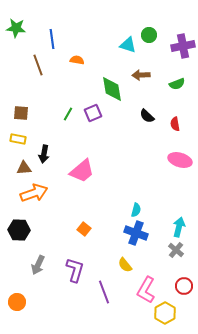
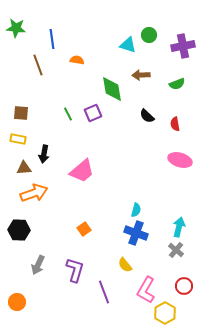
green line: rotated 56 degrees counterclockwise
orange square: rotated 16 degrees clockwise
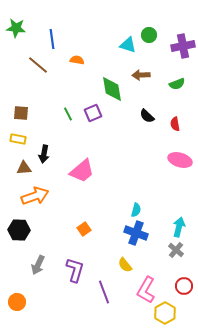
brown line: rotated 30 degrees counterclockwise
orange arrow: moved 1 px right, 3 px down
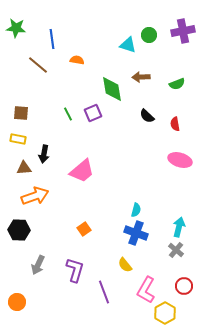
purple cross: moved 15 px up
brown arrow: moved 2 px down
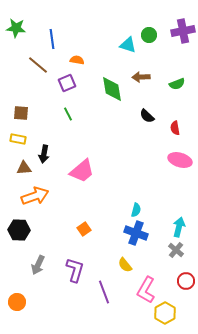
purple square: moved 26 px left, 30 px up
red semicircle: moved 4 px down
red circle: moved 2 px right, 5 px up
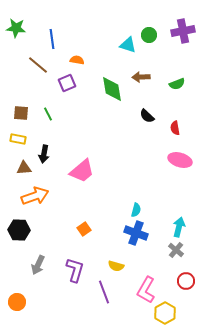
green line: moved 20 px left
yellow semicircle: moved 9 px left, 1 px down; rotated 35 degrees counterclockwise
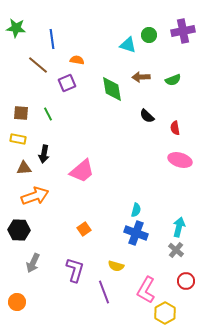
green semicircle: moved 4 px left, 4 px up
gray arrow: moved 5 px left, 2 px up
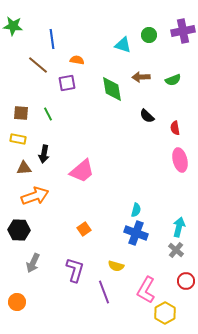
green star: moved 3 px left, 2 px up
cyan triangle: moved 5 px left
purple square: rotated 12 degrees clockwise
pink ellipse: rotated 60 degrees clockwise
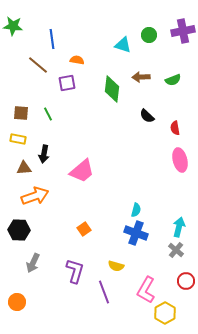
green diamond: rotated 16 degrees clockwise
purple L-shape: moved 1 px down
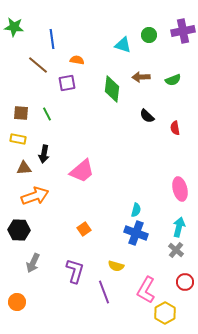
green star: moved 1 px right, 1 px down
green line: moved 1 px left
pink ellipse: moved 29 px down
red circle: moved 1 px left, 1 px down
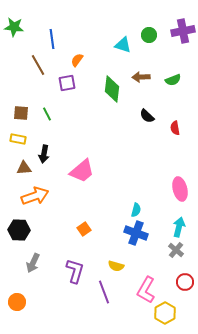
orange semicircle: rotated 64 degrees counterclockwise
brown line: rotated 20 degrees clockwise
